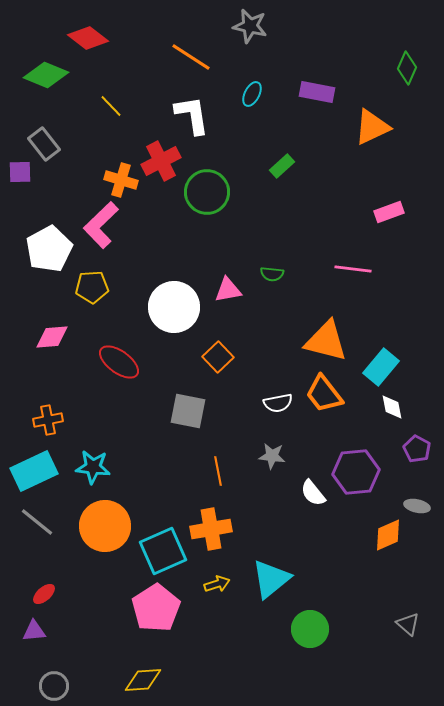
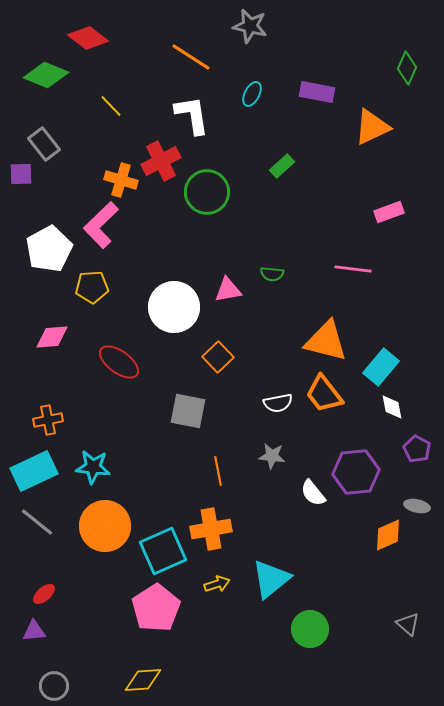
purple square at (20, 172): moved 1 px right, 2 px down
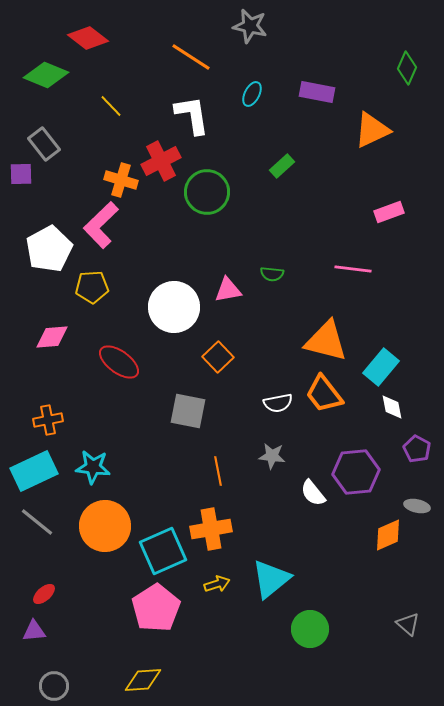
orange triangle at (372, 127): moved 3 px down
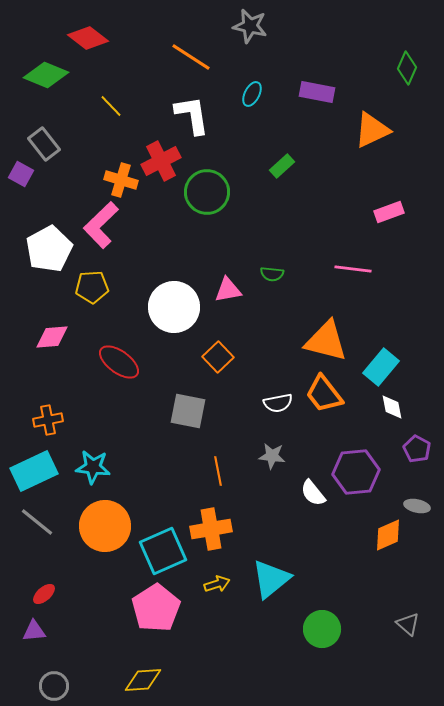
purple square at (21, 174): rotated 30 degrees clockwise
green circle at (310, 629): moved 12 px right
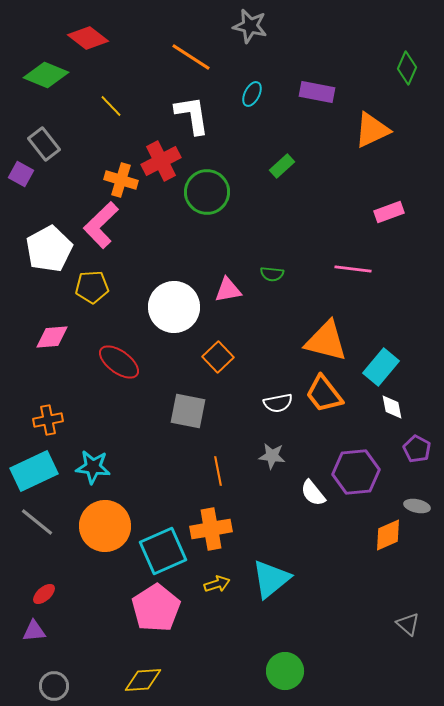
green circle at (322, 629): moved 37 px left, 42 px down
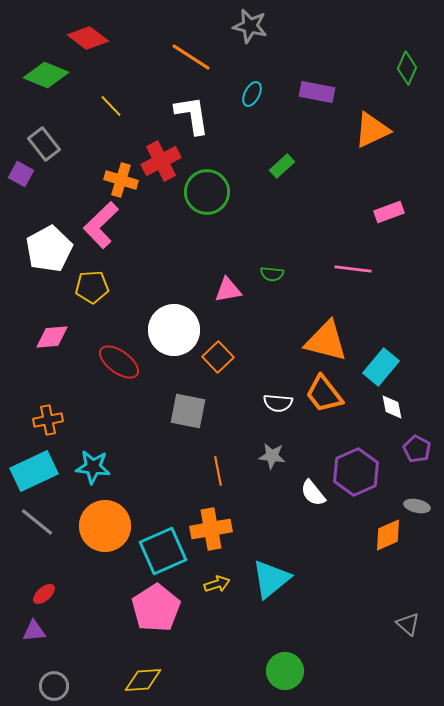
white circle at (174, 307): moved 23 px down
white semicircle at (278, 403): rotated 16 degrees clockwise
purple hexagon at (356, 472): rotated 18 degrees counterclockwise
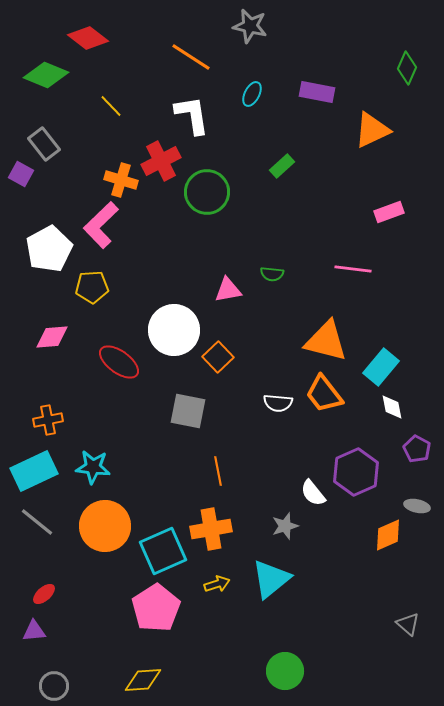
gray star at (272, 456): moved 13 px right, 70 px down; rotated 24 degrees counterclockwise
